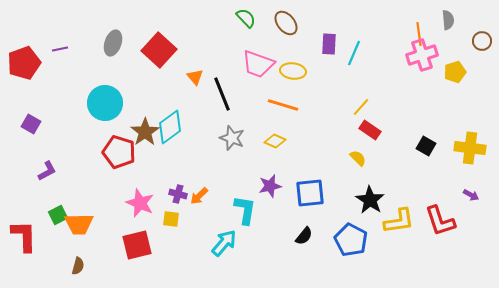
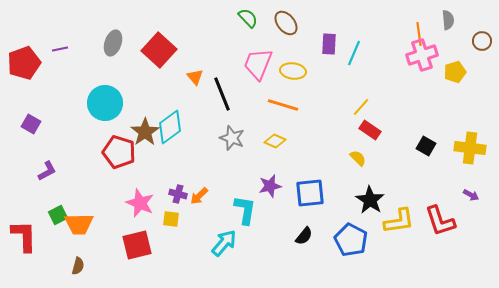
green semicircle at (246, 18): moved 2 px right
pink trapezoid at (258, 64): rotated 92 degrees clockwise
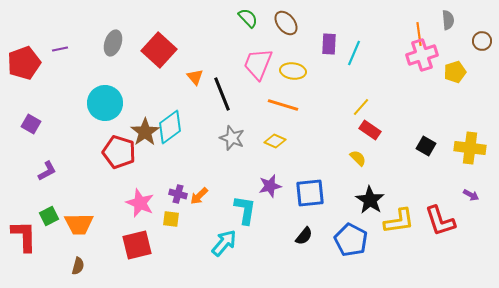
green square at (58, 215): moved 9 px left, 1 px down
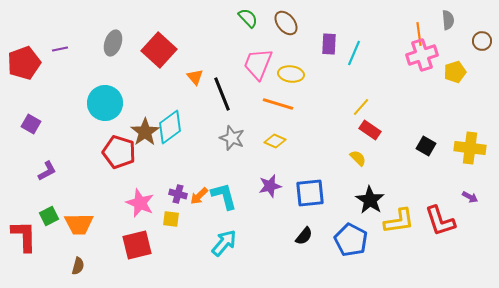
yellow ellipse at (293, 71): moved 2 px left, 3 px down
orange line at (283, 105): moved 5 px left, 1 px up
purple arrow at (471, 195): moved 1 px left, 2 px down
cyan L-shape at (245, 210): moved 21 px left, 14 px up; rotated 24 degrees counterclockwise
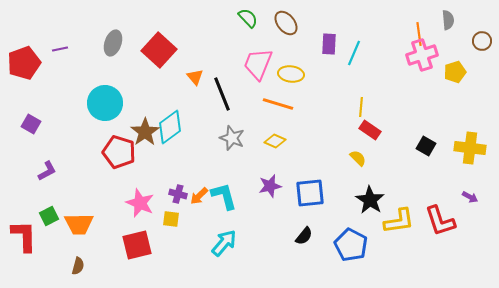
yellow line at (361, 107): rotated 36 degrees counterclockwise
blue pentagon at (351, 240): moved 5 px down
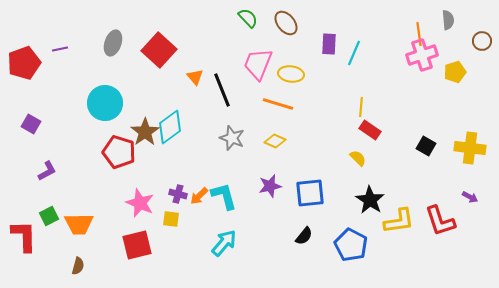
black line at (222, 94): moved 4 px up
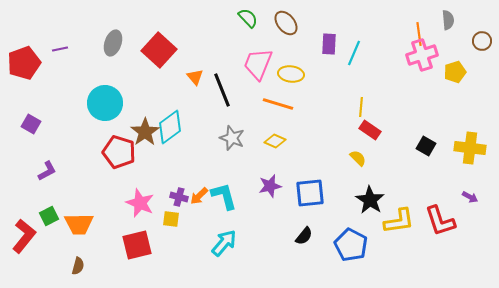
purple cross at (178, 194): moved 1 px right, 3 px down
red L-shape at (24, 236): rotated 40 degrees clockwise
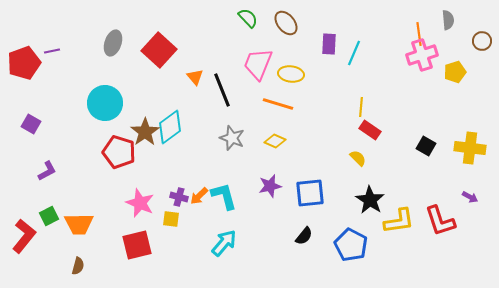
purple line at (60, 49): moved 8 px left, 2 px down
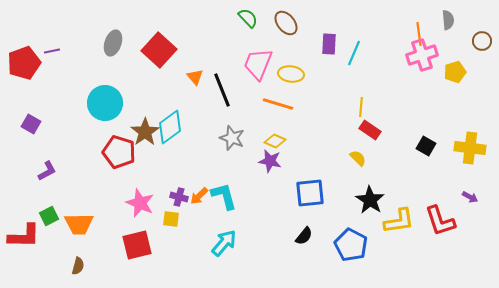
purple star at (270, 186): moved 25 px up; rotated 25 degrees clockwise
red L-shape at (24, 236): rotated 52 degrees clockwise
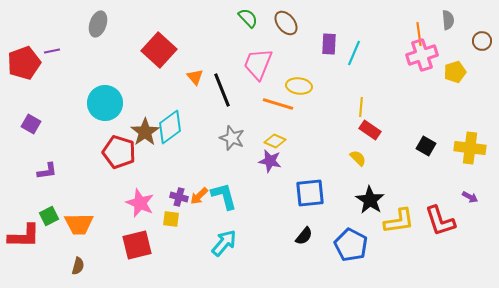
gray ellipse at (113, 43): moved 15 px left, 19 px up
yellow ellipse at (291, 74): moved 8 px right, 12 px down
purple L-shape at (47, 171): rotated 20 degrees clockwise
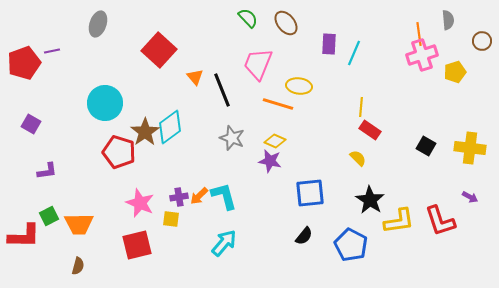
purple cross at (179, 197): rotated 24 degrees counterclockwise
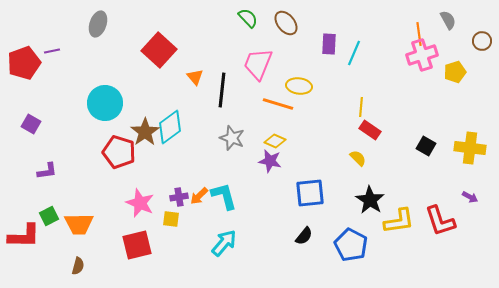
gray semicircle at (448, 20): rotated 24 degrees counterclockwise
black line at (222, 90): rotated 28 degrees clockwise
